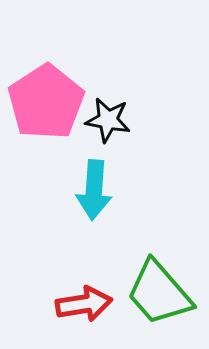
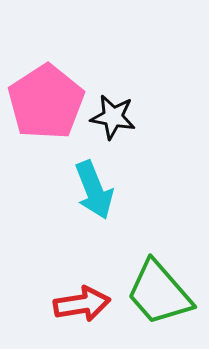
black star: moved 5 px right, 3 px up
cyan arrow: rotated 26 degrees counterclockwise
red arrow: moved 2 px left
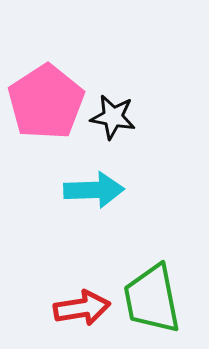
cyan arrow: rotated 70 degrees counterclockwise
green trapezoid: moved 7 px left, 6 px down; rotated 30 degrees clockwise
red arrow: moved 4 px down
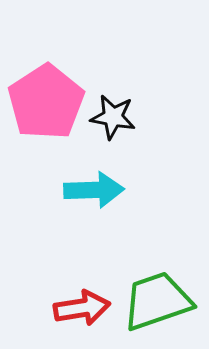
green trapezoid: moved 5 px right, 2 px down; rotated 82 degrees clockwise
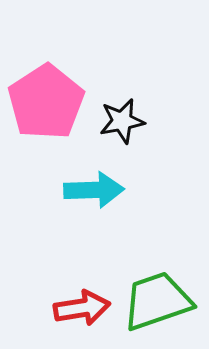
black star: moved 9 px right, 4 px down; rotated 21 degrees counterclockwise
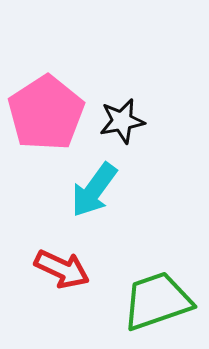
pink pentagon: moved 11 px down
cyan arrow: rotated 128 degrees clockwise
red arrow: moved 20 px left, 39 px up; rotated 34 degrees clockwise
